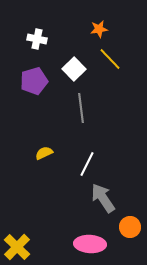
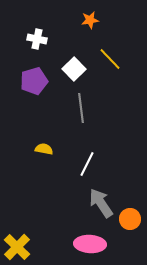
orange star: moved 9 px left, 9 px up
yellow semicircle: moved 4 px up; rotated 36 degrees clockwise
gray arrow: moved 2 px left, 5 px down
orange circle: moved 8 px up
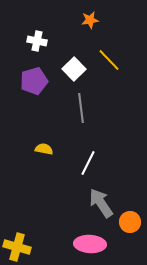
white cross: moved 2 px down
yellow line: moved 1 px left, 1 px down
white line: moved 1 px right, 1 px up
orange circle: moved 3 px down
yellow cross: rotated 28 degrees counterclockwise
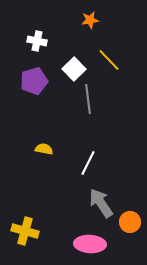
gray line: moved 7 px right, 9 px up
yellow cross: moved 8 px right, 16 px up
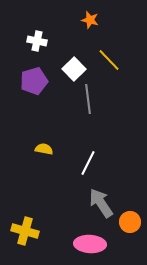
orange star: rotated 24 degrees clockwise
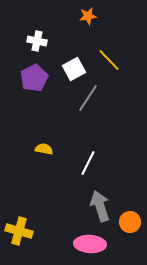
orange star: moved 2 px left, 4 px up; rotated 24 degrees counterclockwise
white square: rotated 15 degrees clockwise
purple pentagon: moved 3 px up; rotated 12 degrees counterclockwise
gray line: moved 1 px up; rotated 40 degrees clockwise
gray arrow: moved 1 px left, 3 px down; rotated 16 degrees clockwise
yellow cross: moved 6 px left
